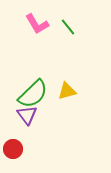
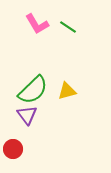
green line: rotated 18 degrees counterclockwise
green semicircle: moved 4 px up
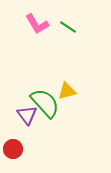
green semicircle: moved 12 px right, 13 px down; rotated 88 degrees counterclockwise
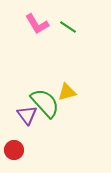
yellow triangle: moved 1 px down
red circle: moved 1 px right, 1 px down
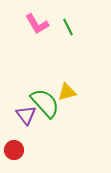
green line: rotated 30 degrees clockwise
purple triangle: moved 1 px left
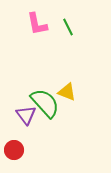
pink L-shape: rotated 20 degrees clockwise
yellow triangle: rotated 36 degrees clockwise
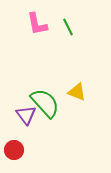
yellow triangle: moved 10 px right
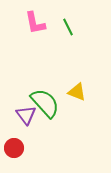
pink L-shape: moved 2 px left, 1 px up
red circle: moved 2 px up
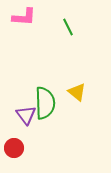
pink L-shape: moved 11 px left, 6 px up; rotated 75 degrees counterclockwise
yellow triangle: rotated 18 degrees clockwise
green semicircle: rotated 40 degrees clockwise
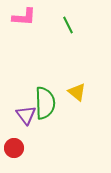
green line: moved 2 px up
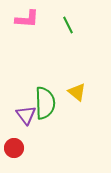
pink L-shape: moved 3 px right, 2 px down
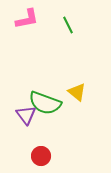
pink L-shape: rotated 15 degrees counterclockwise
green semicircle: rotated 112 degrees clockwise
red circle: moved 27 px right, 8 px down
